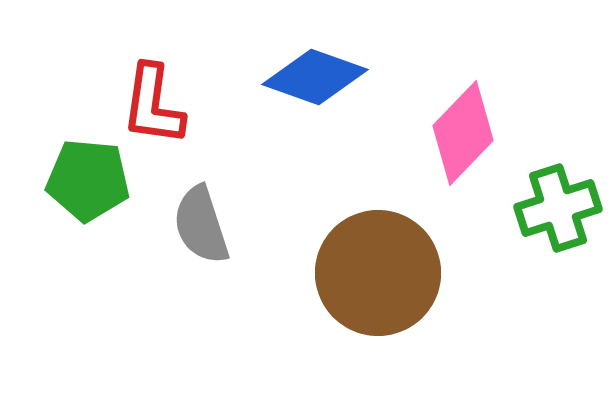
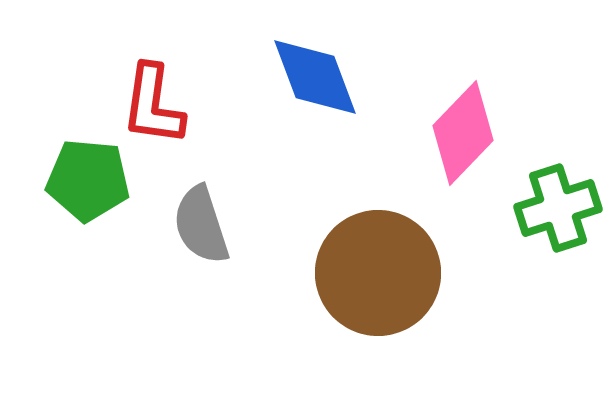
blue diamond: rotated 50 degrees clockwise
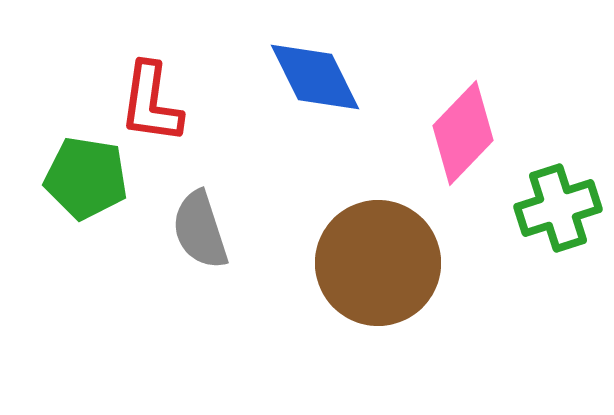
blue diamond: rotated 6 degrees counterclockwise
red L-shape: moved 2 px left, 2 px up
green pentagon: moved 2 px left, 2 px up; rotated 4 degrees clockwise
gray semicircle: moved 1 px left, 5 px down
brown circle: moved 10 px up
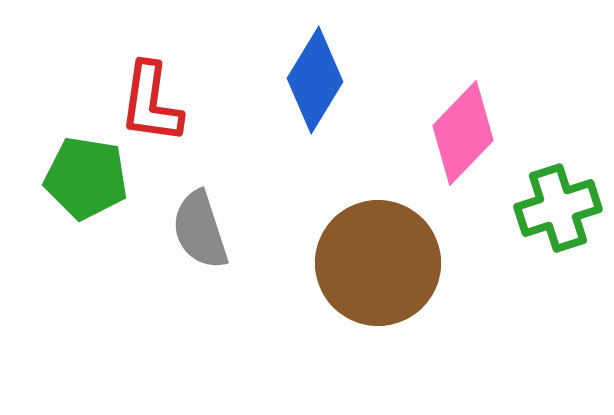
blue diamond: moved 3 px down; rotated 58 degrees clockwise
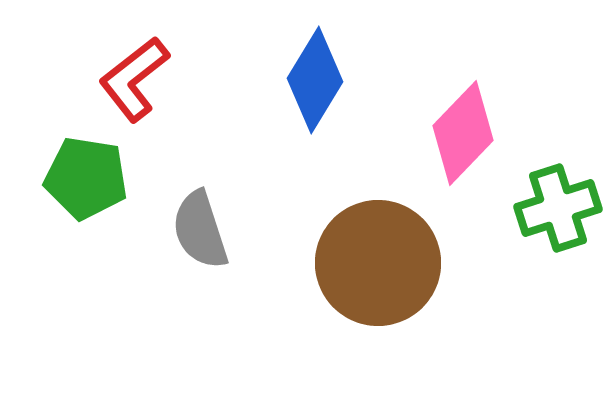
red L-shape: moved 17 px left, 24 px up; rotated 44 degrees clockwise
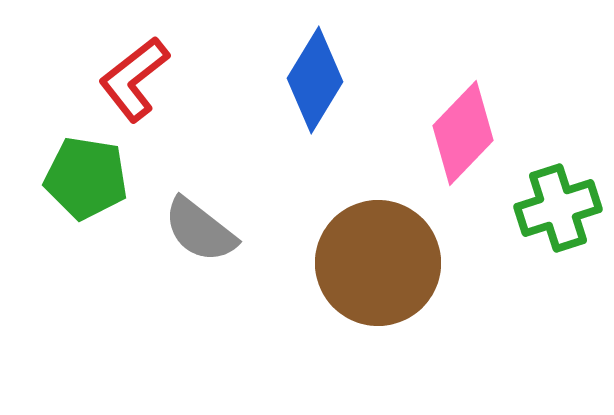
gray semicircle: rotated 34 degrees counterclockwise
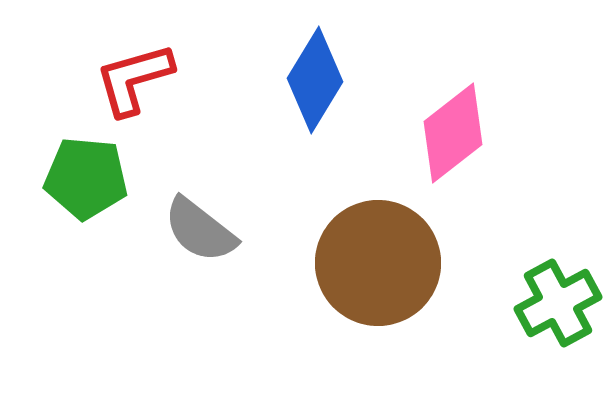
red L-shape: rotated 22 degrees clockwise
pink diamond: moved 10 px left; rotated 8 degrees clockwise
green pentagon: rotated 4 degrees counterclockwise
green cross: moved 95 px down; rotated 10 degrees counterclockwise
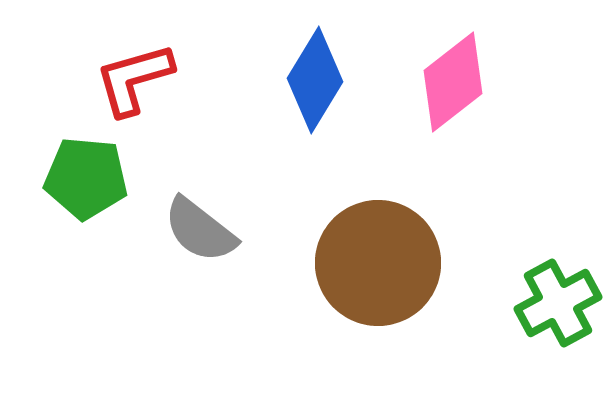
pink diamond: moved 51 px up
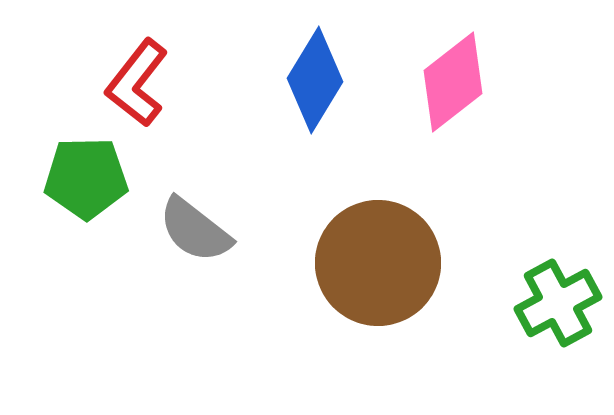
red L-shape: moved 3 px right, 4 px down; rotated 36 degrees counterclockwise
green pentagon: rotated 6 degrees counterclockwise
gray semicircle: moved 5 px left
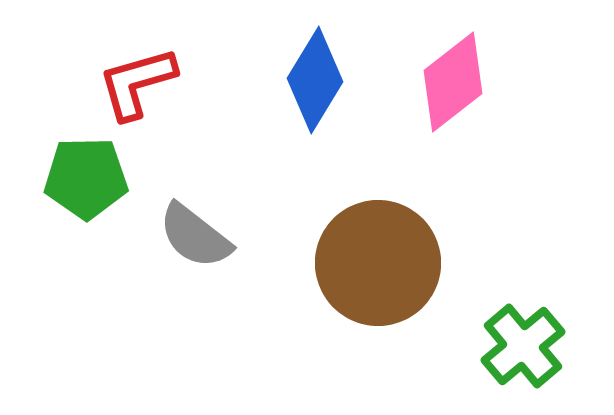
red L-shape: rotated 36 degrees clockwise
gray semicircle: moved 6 px down
green cross: moved 35 px left, 43 px down; rotated 12 degrees counterclockwise
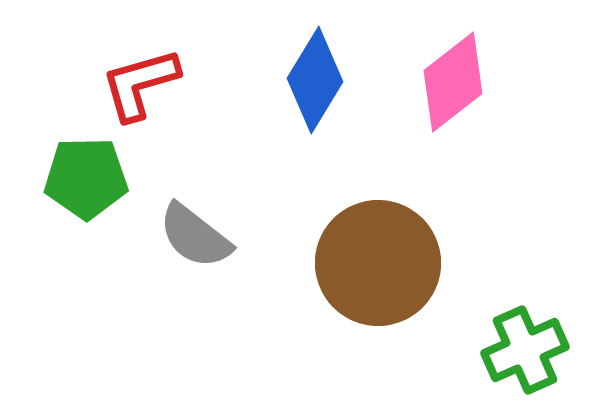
red L-shape: moved 3 px right, 1 px down
green cross: moved 2 px right, 4 px down; rotated 16 degrees clockwise
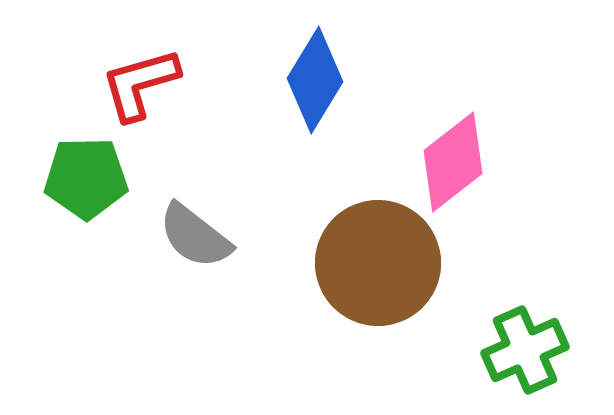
pink diamond: moved 80 px down
